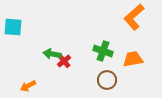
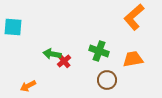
green cross: moved 4 px left
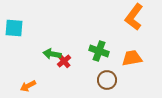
orange L-shape: rotated 12 degrees counterclockwise
cyan square: moved 1 px right, 1 px down
orange trapezoid: moved 1 px left, 1 px up
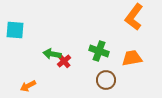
cyan square: moved 1 px right, 2 px down
brown circle: moved 1 px left
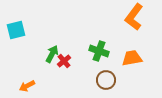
cyan square: moved 1 px right; rotated 18 degrees counterclockwise
green arrow: rotated 108 degrees clockwise
orange arrow: moved 1 px left
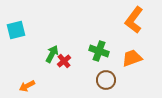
orange L-shape: moved 3 px down
orange trapezoid: rotated 10 degrees counterclockwise
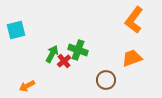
green cross: moved 21 px left, 1 px up
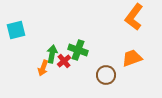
orange L-shape: moved 3 px up
green arrow: rotated 18 degrees counterclockwise
brown circle: moved 5 px up
orange arrow: moved 16 px right, 18 px up; rotated 42 degrees counterclockwise
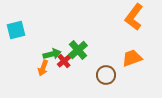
green cross: rotated 30 degrees clockwise
green arrow: rotated 66 degrees clockwise
